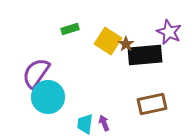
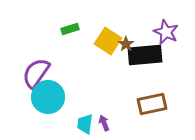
purple star: moved 3 px left
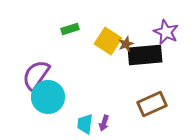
brown star: rotated 14 degrees clockwise
purple semicircle: moved 2 px down
brown rectangle: rotated 12 degrees counterclockwise
purple arrow: rotated 140 degrees counterclockwise
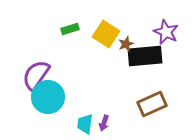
yellow square: moved 2 px left, 7 px up
black rectangle: moved 1 px down
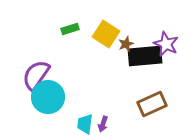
purple star: moved 12 px down
purple arrow: moved 1 px left, 1 px down
